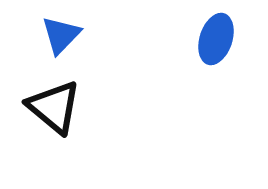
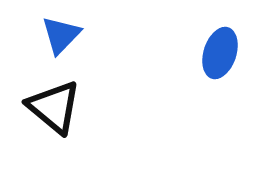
blue ellipse: moved 4 px right, 14 px down
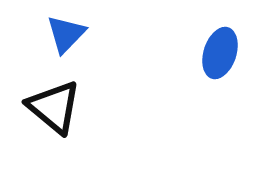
blue triangle: moved 5 px right, 1 px up
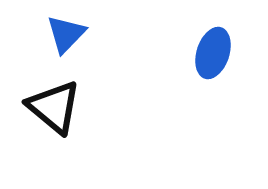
blue ellipse: moved 7 px left
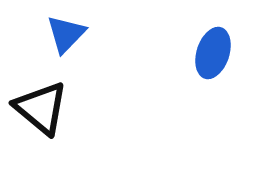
black triangle: moved 13 px left, 1 px down
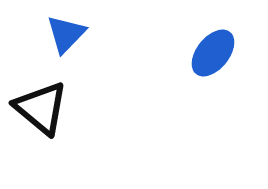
blue ellipse: rotated 21 degrees clockwise
